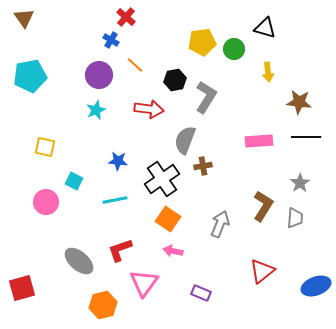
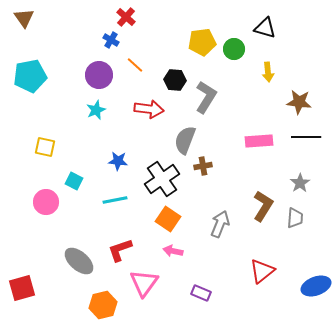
black hexagon: rotated 15 degrees clockwise
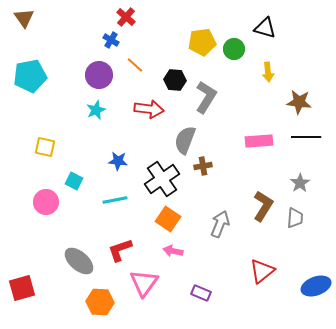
orange hexagon: moved 3 px left, 3 px up; rotated 16 degrees clockwise
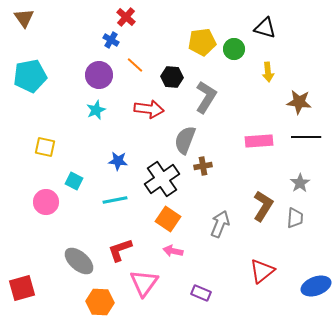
black hexagon: moved 3 px left, 3 px up
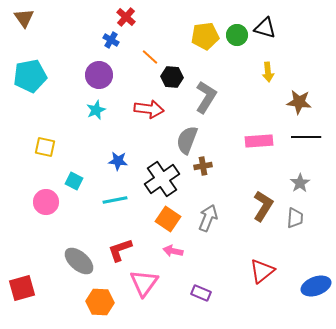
yellow pentagon: moved 3 px right, 6 px up
green circle: moved 3 px right, 14 px up
orange line: moved 15 px right, 8 px up
gray semicircle: moved 2 px right
gray arrow: moved 12 px left, 6 px up
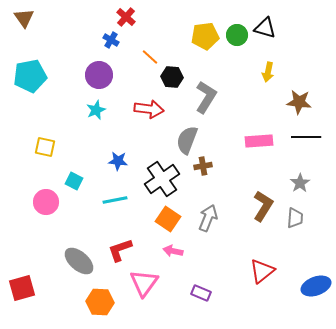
yellow arrow: rotated 18 degrees clockwise
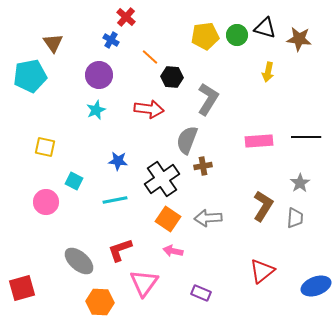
brown triangle: moved 29 px right, 25 px down
gray L-shape: moved 2 px right, 2 px down
brown star: moved 63 px up
gray arrow: rotated 116 degrees counterclockwise
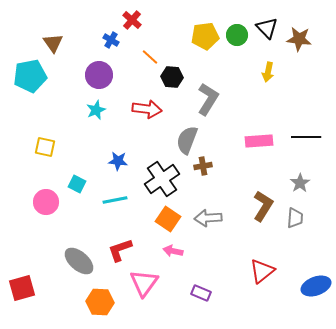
red cross: moved 6 px right, 3 px down
black triangle: moved 2 px right; rotated 30 degrees clockwise
red arrow: moved 2 px left
cyan square: moved 3 px right, 3 px down
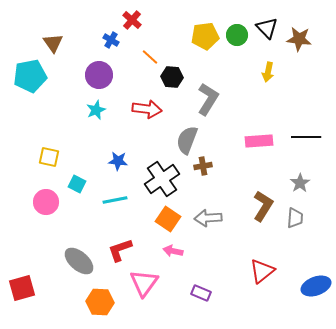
yellow square: moved 4 px right, 10 px down
